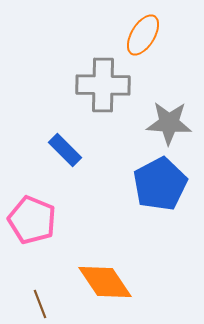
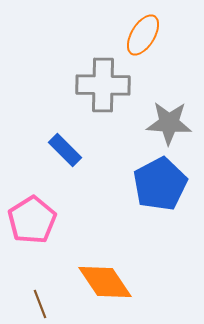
pink pentagon: rotated 18 degrees clockwise
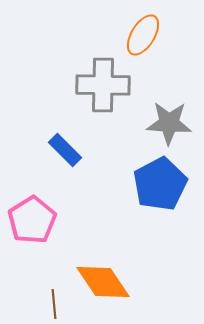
orange diamond: moved 2 px left
brown line: moved 14 px right; rotated 16 degrees clockwise
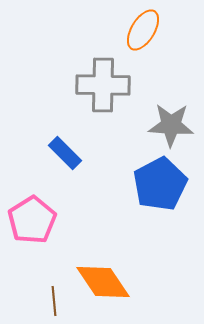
orange ellipse: moved 5 px up
gray star: moved 2 px right, 2 px down
blue rectangle: moved 3 px down
brown line: moved 3 px up
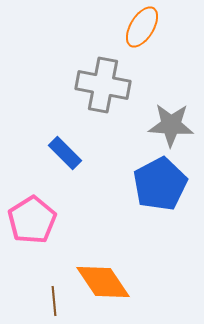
orange ellipse: moved 1 px left, 3 px up
gray cross: rotated 10 degrees clockwise
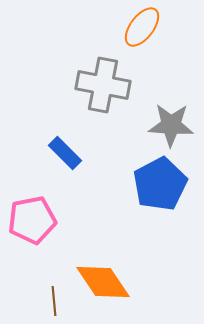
orange ellipse: rotated 6 degrees clockwise
pink pentagon: rotated 21 degrees clockwise
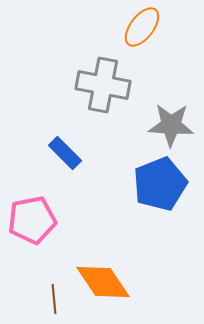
blue pentagon: rotated 6 degrees clockwise
brown line: moved 2 px up
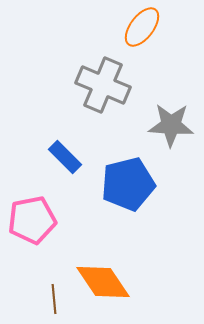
gray cross: rotated 12 degrees clockwise
blue rectangle: moved 4 px down
blue pentagon: moved 32 px left; rotated 8 degrees clockwise
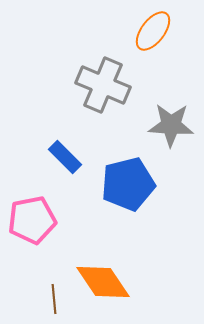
orange ellipse: moved 11 px right, 4 px down
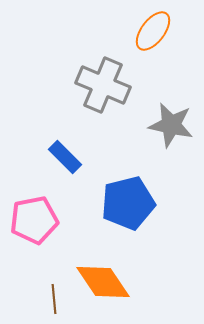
gray star: rotated 9 degrees clockwise
blue pentagon: moved 19 px down
pink pentagon: moved 2 px right
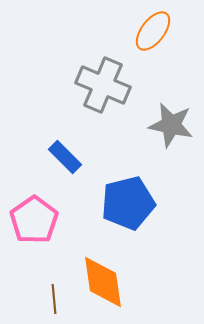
pink pentagon: rotated 24 degrees counterclockwise
orange diamond: rotated 26 degrees clockwise
